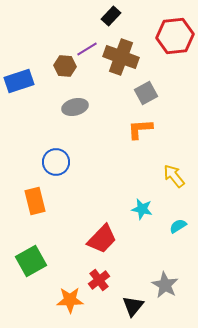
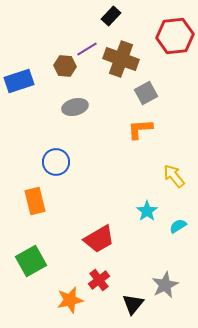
brown cross: moved 2 px down
cyan star: moved 5 px right, 2 px down; rotated 25 degrees clockwise
red trapezoid: moved 3 px left; rotated 16 degrees clockwise
gray star: rotated 16 degrees clockwise
orange star: rotated 12 degrees counterclockwise
black triangle: moved 2 px up
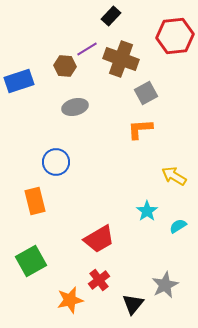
yellow arrow: rotated 20 degrees counterclockwise
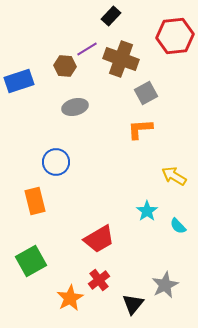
cyan semicircle: rotated 102 degrees counterclockwise
orange star: moved 2 px up; rotated 16 degrees counterclockwise
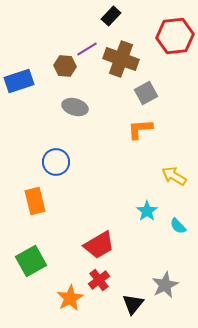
gray ellipse: rotated 30 degrees clockwise
red trapezoid: moved 6 px down
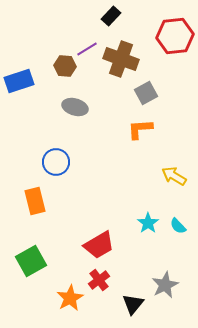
cyan star: moved 1 px right, 12 px down
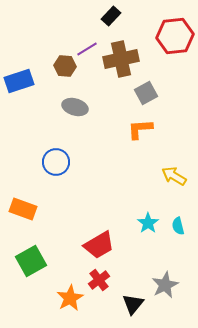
brown cross: rotated 32 degrees counterclockwise
orange rectangle: moved 12 px left, 8 px down; rotated 56 degrees counterclockwise
cyan semicircle: rotated 30 degrees clockwise
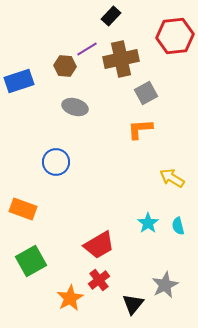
yellow arrow: moved 2 px left, 2 px down
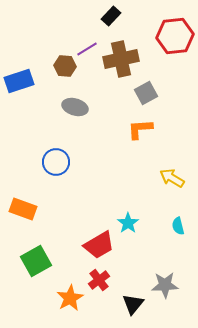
cyan star: moved 20 px left
green square: moved 5 px right
gray star: rotated 24 degrees clockwise
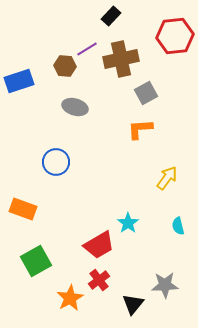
yellow arrow: moved 5 px left; rotated 95 degrees clockwise
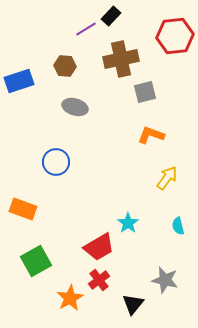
purple line: moved 1 px left, 20 px up
gray square: moved 1 px left, 1 px up; rotated 15 degrees clockwise
orange L-shape: moved 11 px right, 6 px down; rotated 24 degrees clockwise
red trapezoid: moved 2 px down
gray star: moved 5 px up; rotated 16 degrees clockwise
